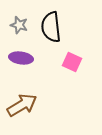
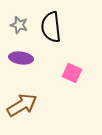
pink square: moved 11 px down
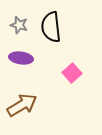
pink square: rotated 24 degrees clockwise
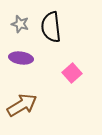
gray star: moved 1 px right, 1 px up
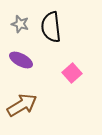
purple ellipse: moved 2 px down; rotated 20 degrees clockwise
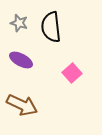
gray star: moved 1 px left, 1 px up
brown arrow: rotated 56 degrees clockwise
